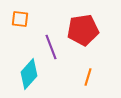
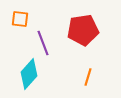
purple line: moved 8 px left, 4 px up
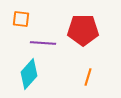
orange square: moved 1 px right
red pentagon: rotated 8 degrees clockwise
purple line: rotated 65 degrees counterclockwise
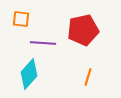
red pentagon: rotated 12 degrees counterclockwise
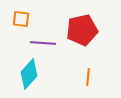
red pentagon: moved 1 px left
orange line: rotated 12 degrees counterclockwise
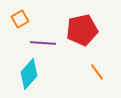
orange square: moved 1 px left; rotated 36 degrees counterclockwise
orange line: moved 9 px right, 5 px up; rotated 42 degrees counterclockwise
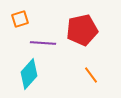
orange square: rotated 12 degrees clockwise
orange line: moved 6 px left, 3 px down
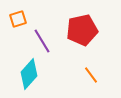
orange square: moved 2 px left
purple line: moved 1 px left, 2 px up; rotated 55 degrees clockwise
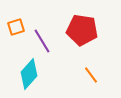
orange square: moved 2 px left, 8 px down
red pentagon: rotated 20 degrees clockwise
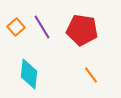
orange square: rotated 24 degrees counterclockwise
purple line: moved 14 px up
cyan diamond: rotated 36 degrees counterclockwise
